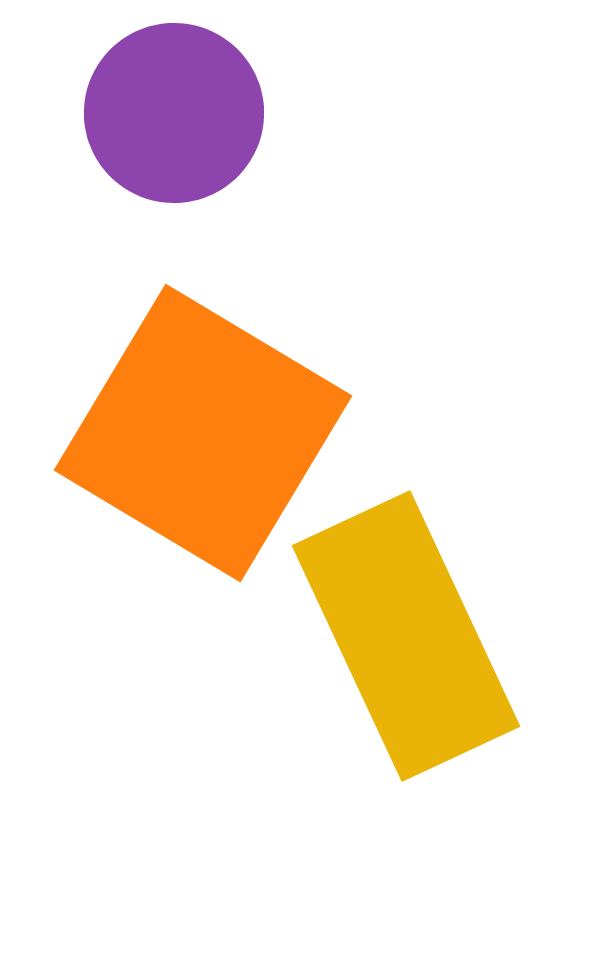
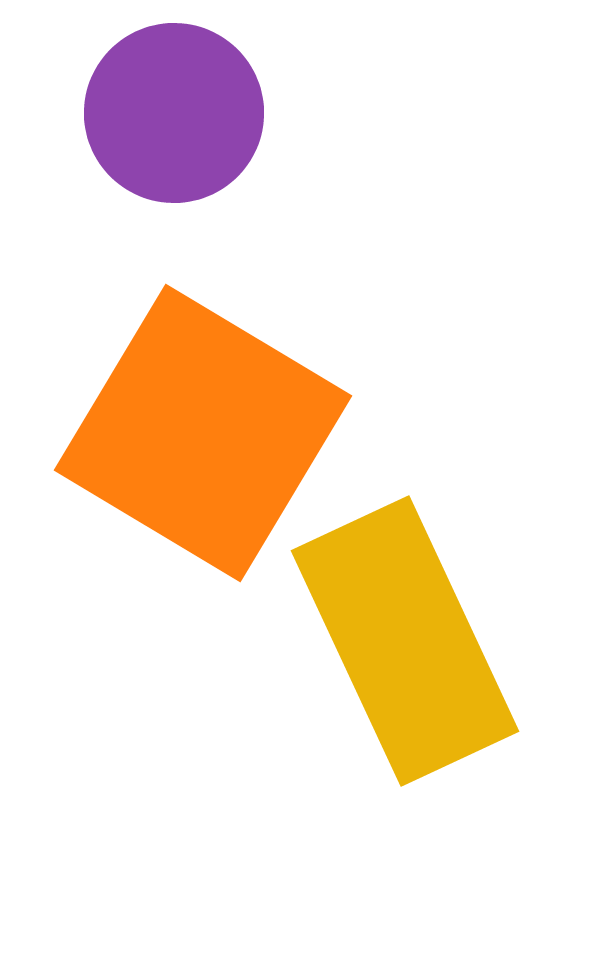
yellow rectangle: moved 1 px left, 5 px down
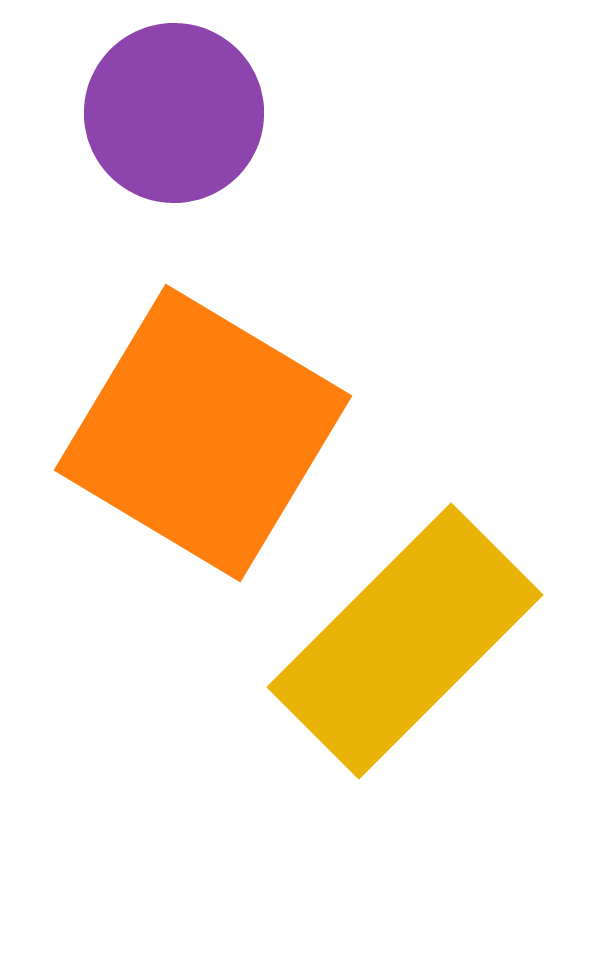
yellow rectangle: rotated 70 degrees clockwise
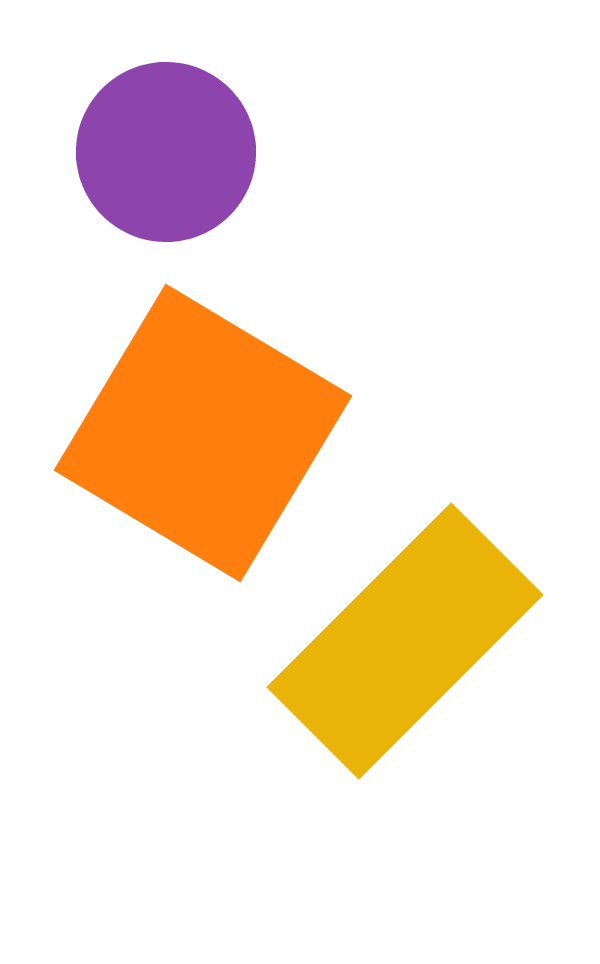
purple circle: moved 8 px left, 39 px down
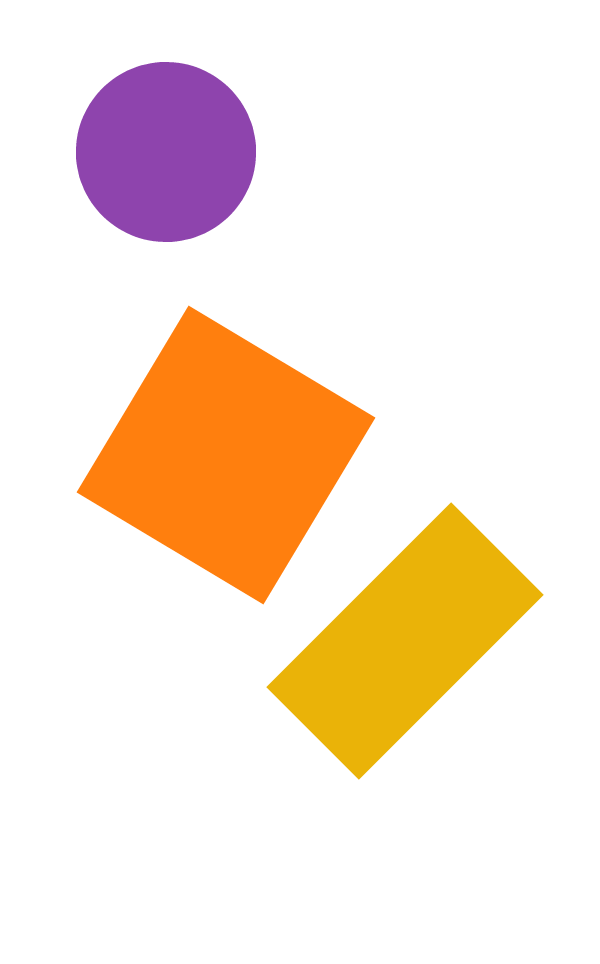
orange square: moved 23 px right, 22 px down
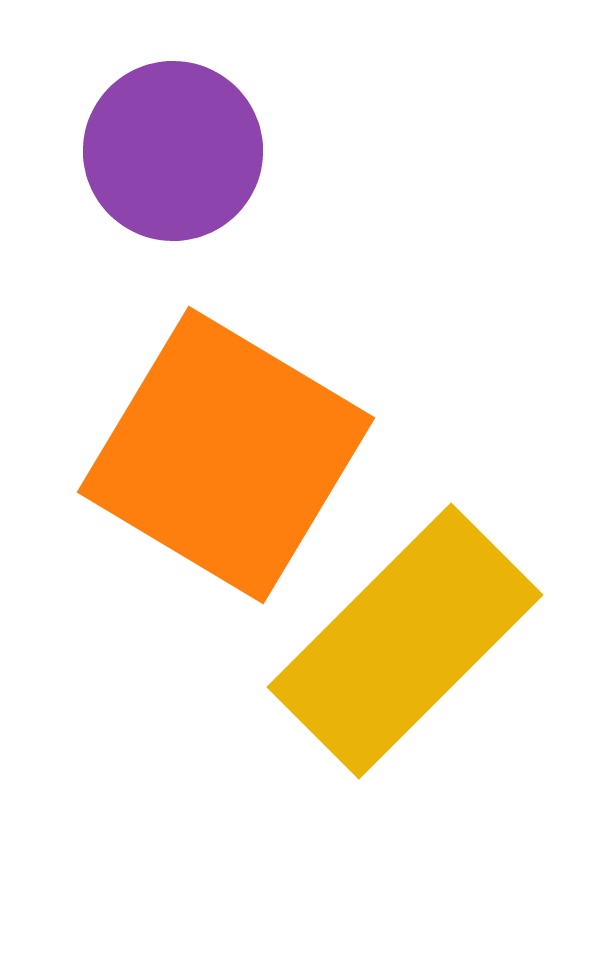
purple circle: moved 7 px right, 1 px up
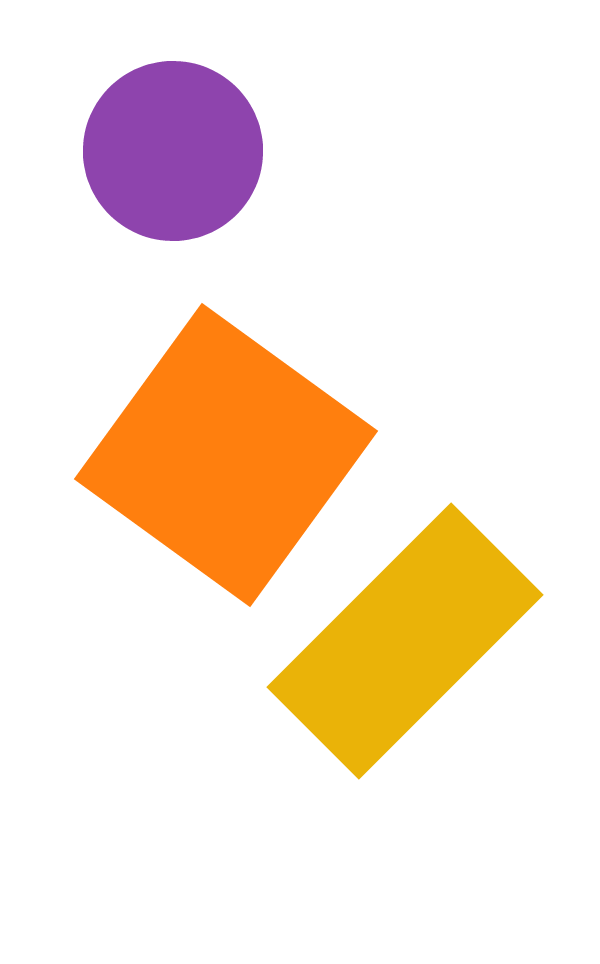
orange square: rotated 5 degrees clockwise
